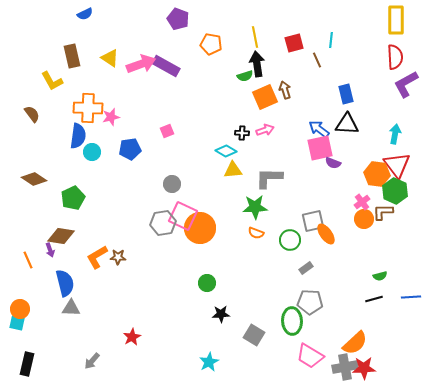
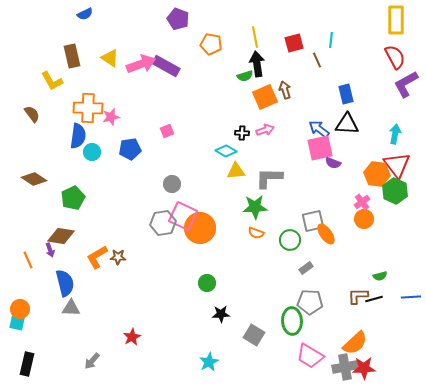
red semicircle at (395, 57): rotated 25 degrees counterclockwise
yellow triangle at (233, 170): moved 3 px right, 1 px down
brown L-shape at (383, 212): moved 25 px left, 84 px down
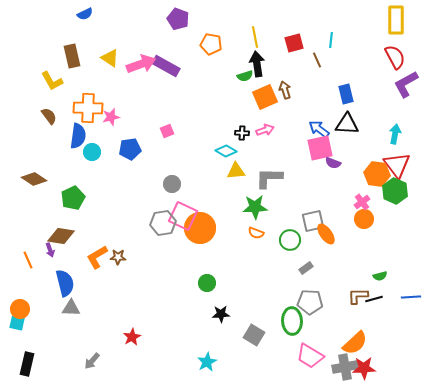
brown semicircle at (32, 114): moved 17 px right, 2 px down
cyan star at (209, 362): moved 2 px left
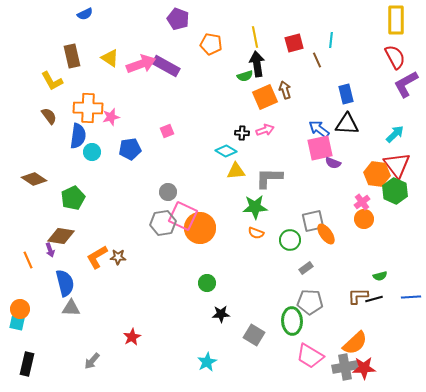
cyan arrow at (395, 134): rotated 36 degrees clockwise
gray circle at (172, 184): moved 4 px left, 8 px down
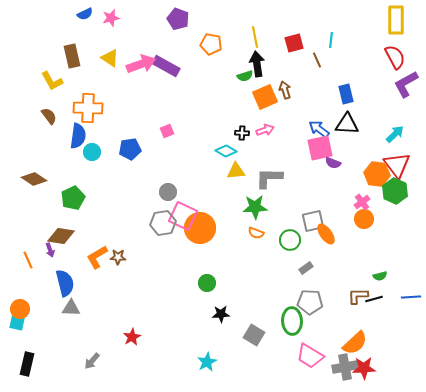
pink star at (111, 117): moved 99 px up
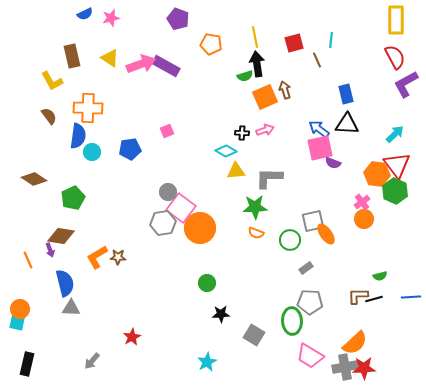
pink square at (183, 216): moved 2 px left, 8 px up; rotated 12 degrees clockwise
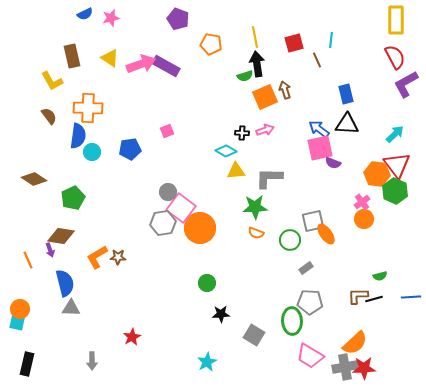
gray arrow at (92, 361): rotated 42 degrees counterclockwise
